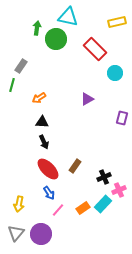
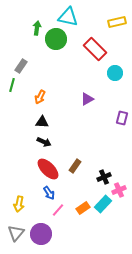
orange arrow: moved 1 px right, 1 px up; rotated 32 degrees counterclockwise
black arrow: rotated 40 degrees counterclockwise
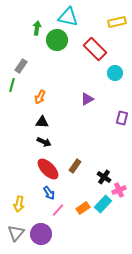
green circle: moved 1 px right, 1 px down
black cross: rotated 32 degrees counterclockwise
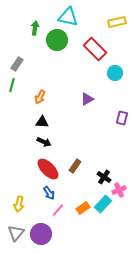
green arrow: moved 2 px left
gray rectangle: moved 4 px left, 2 px up
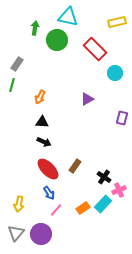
pink line: moved 2 px left
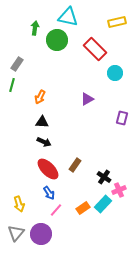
brown rectangle: moved 1 px up
yellow arrow: rotated 28 degrees counterclockwise
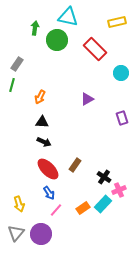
cyan circle: moved 6 px right
purple rectangle: rotated 32 degrees counterclockwise
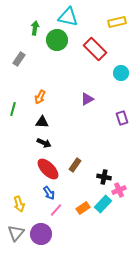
gray rectangle: moved 2 px right, 5 px up
green line: moved 1 px right, 24 px down
black arrow: moved 1 px down
black cross: rotated 24 degrees counterclockwise
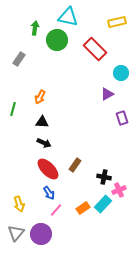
purple triangle: moved 20 px right, 5 px up
